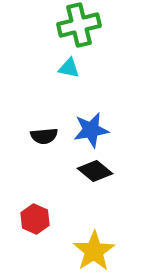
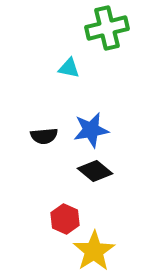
green cross: moved 28 px right, 3 px down
red hexagon: moved 30 px right
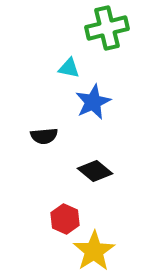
blue star: moved 2 px right, 28 px up; rotated 15 degrees counterclockwise
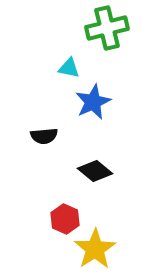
yellow star: moved 1 px right, 2 px up
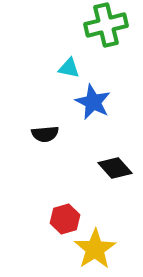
green cross: moved 1 px left, 3 px up
blue star: rotated 21 degrees counterclockwise
black semicircle: moved 1 px right, 2 px up
black diamond: moved 20 px right, 3 px up; rotated 8 degrees clockwise
red hexagon: rotated 20 degrees clockwise
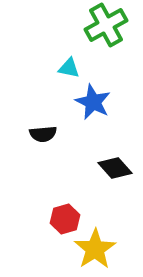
green cross: rotated 15 degrees counterclockwise
black semicircle: moved 2 px left
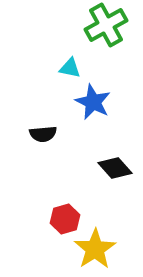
cyan triangle: moved 1 px right
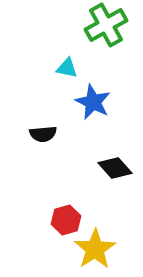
cyan triangle: moved 3 px left
red hexagon: moved 1 px right, 1 px down
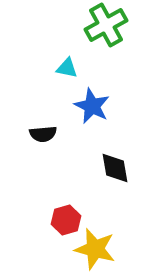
blue star: moved 1 px left, 4 px down
black diamond: rotated 32 degrees clockwise
yellow star: rotated 24 degrees counterclockwise
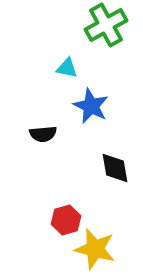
blue star: moved 1 px left
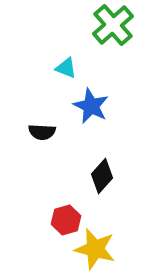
green cross: moved 7 px right; rotated 12 degrees counterclockwise
cyan triangle: moved 1 px left; rotated 10 degrees clockwise
black semicircle: moved 1 px left, 2 px up; rotated 8 degrees clockwise
black diamond: moved 13 px left, 8 px down; rotated 52 degrees clockwise
